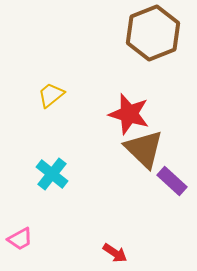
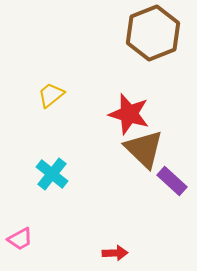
red arrow: rotated 35 degrees counterclockwise
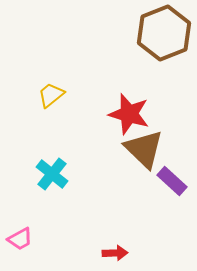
brown hexagon: moved 11 px right
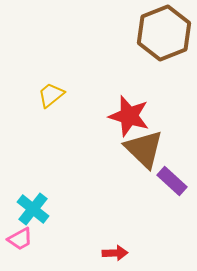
red star: moved 2 px down
cyan cross: moved 19 px left, 35 px down
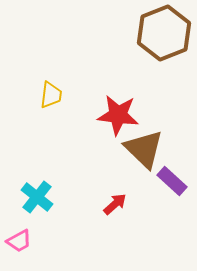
yellow trapezoid: rotated 136 degrees clockwise
red star: moved 11 px left, 1 px up; rotated 9 degrees counterclockwise
cyan cross: moved 4 px right, 12 px up
pink trapezoid: moved 1 px left, 2 px down
red arrow: moved 49 px up; rotated 40 degrees counterclockwise
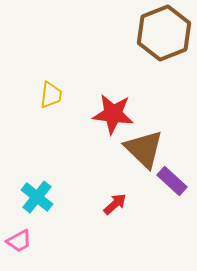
red star: moved 5 px left, 1 px up
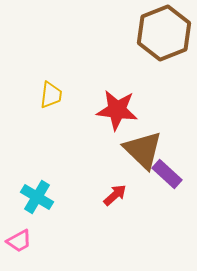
red star: moved 4 px right, 4 px up
brown triangle: moved 1 px left, 1 px down
purple rectangle: moved 5 px left, 7 px up
cyan cross: rotated 8 degrees counterclockwise
red arrow: moved 9 px up
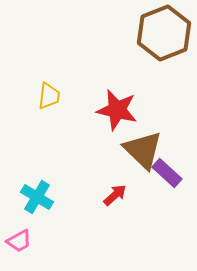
yellow trapezoid: moved 2 px left, 1 px down
red star: rotated 6 degrees clockwise
purple rectangle: moved 1 px up
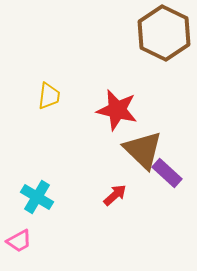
brown hexagon: rotated 12 degrees counterclockwise
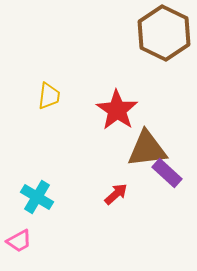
red star: rotated 21 degrees clockwise
brown triangle: moved 4 px right, 1 px up; rotated 51 degrees counterclockwise
red arrow: moved 1 px right, 1 px up
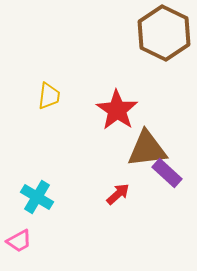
red arrow: moved 2 px right
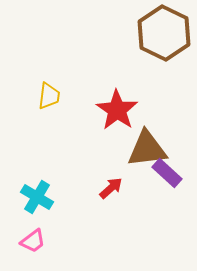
red arrow: moved 7 px left, 6 px up
pink trapezoid: moved 14 px right; rotated 8 degrees counterclockwise
